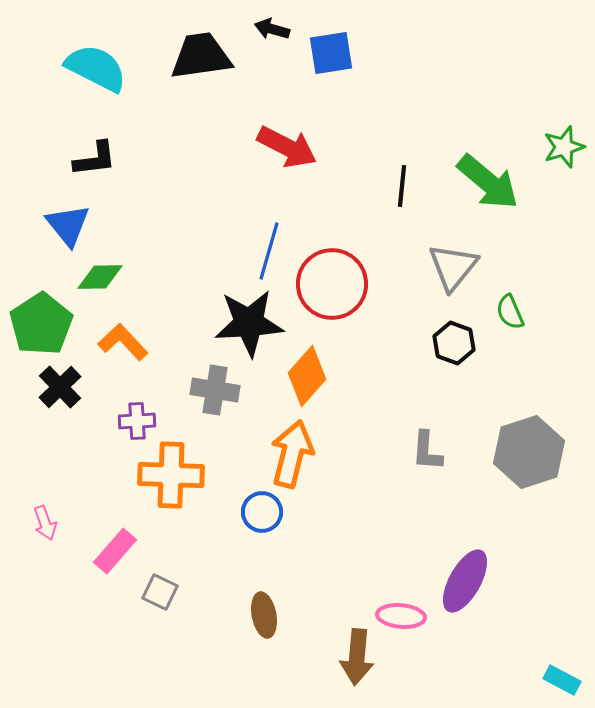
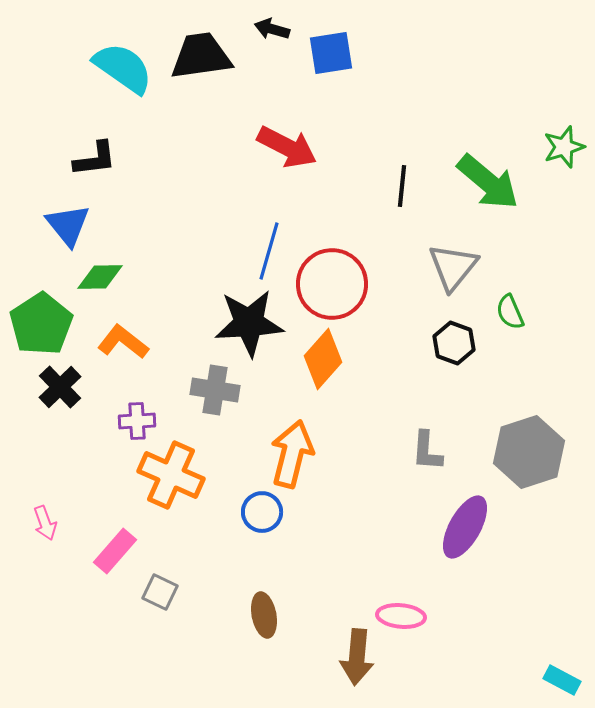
cyan semicircle: moved 27 px right; rotated 8 degrees clockwise
orange L-shape: rotated 9 degrees counterclockwise
orange diamond: moved 16 px right, 17 px up
orange cross: rotated 22 degrees clockwise
purple ellipse: moved 54 px up
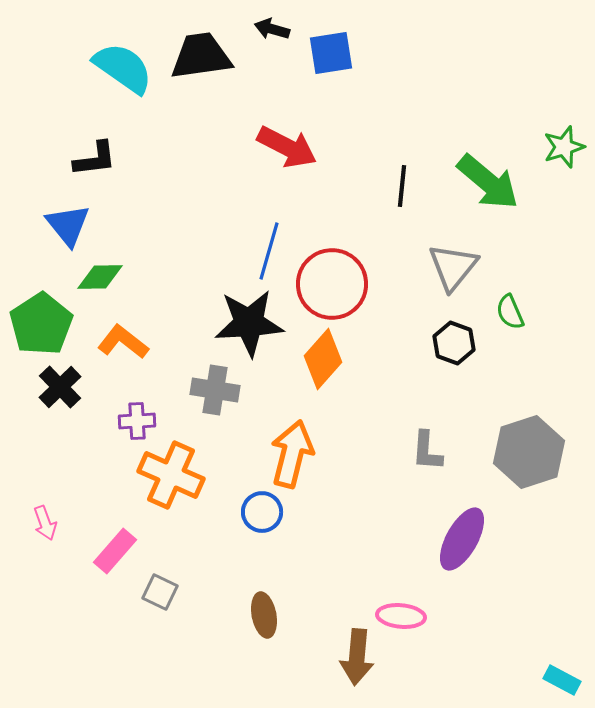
purple ellipse: moved 3 px left, 12 px down
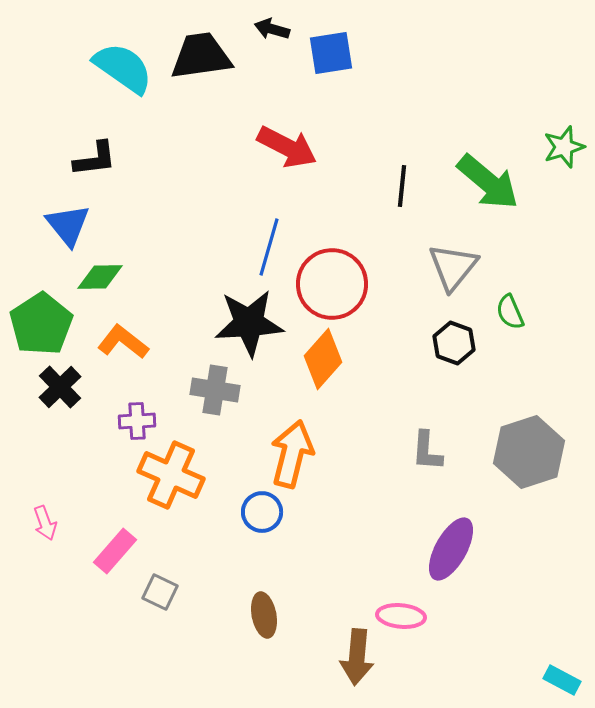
blue line: moved 4 px up
purple ellipse: moved 11 px left, 10 px down
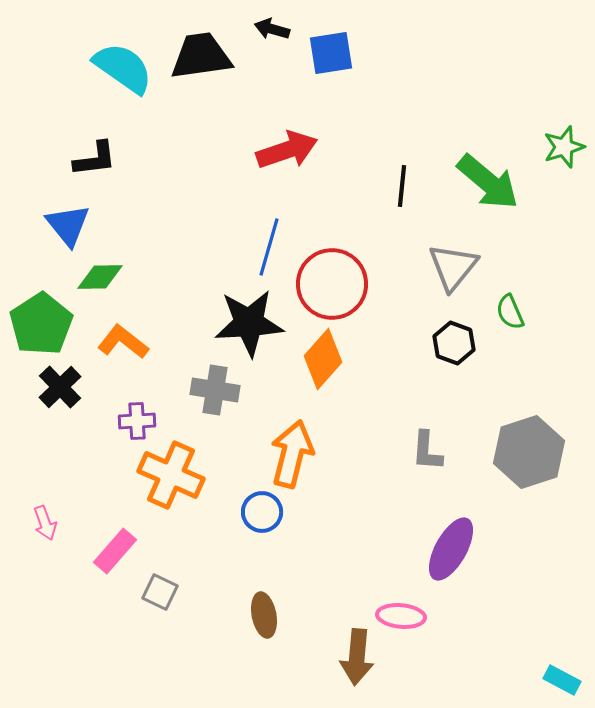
red arrow: moved 3 px down; rotated 46 degrees counterclockwise
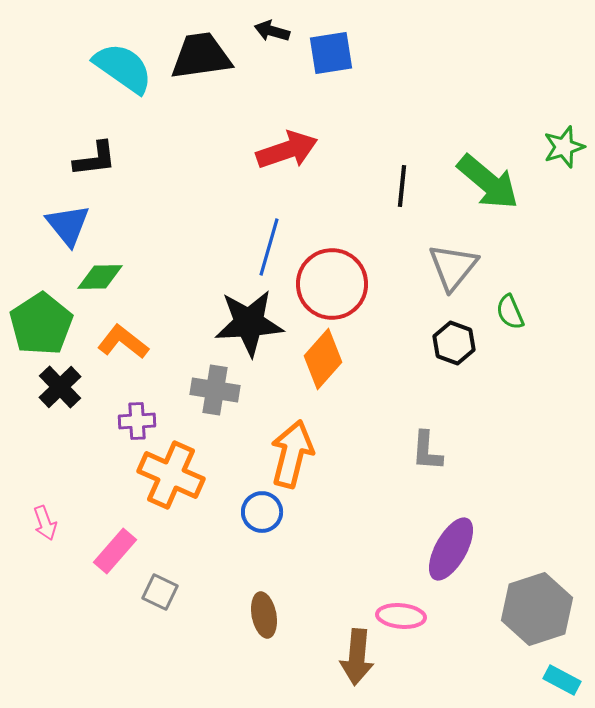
black arrow: moved 2 px down
gray hexagon: moved 8 px right, 157 px down
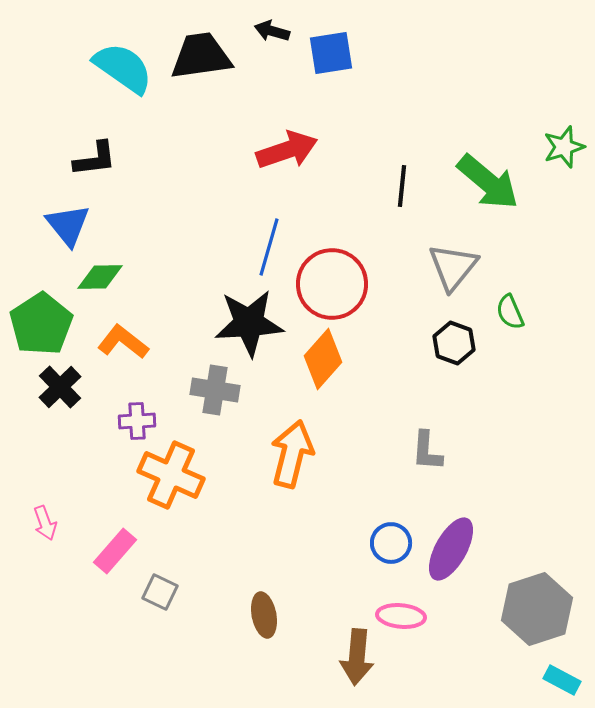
blue circle: moved 129 px right, 31 px down
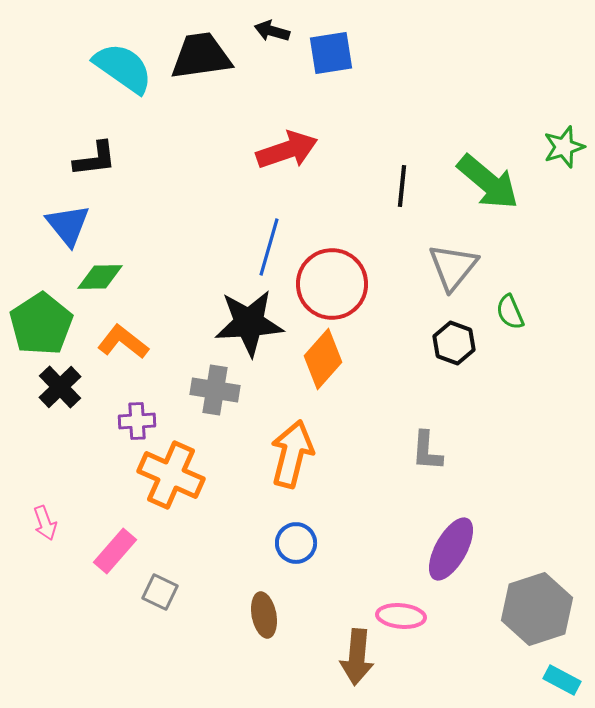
blue circle: moved 95 px left
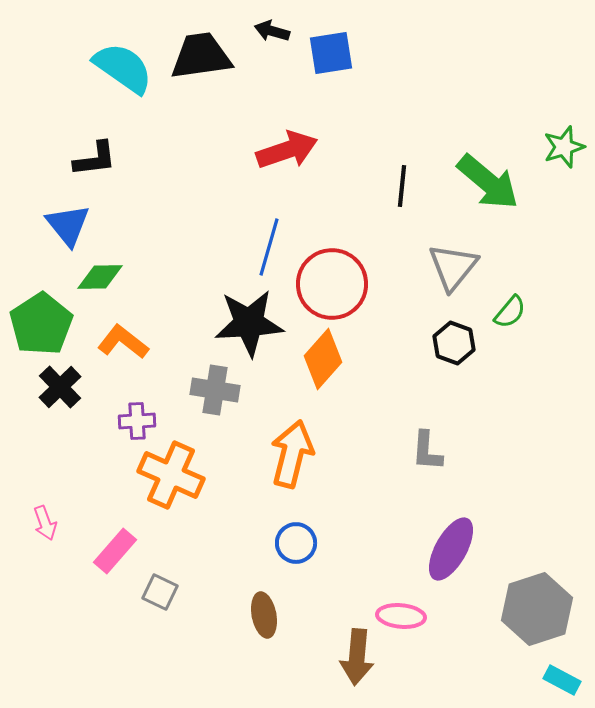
green semicircle: rotated 117 degrees counterclockwise
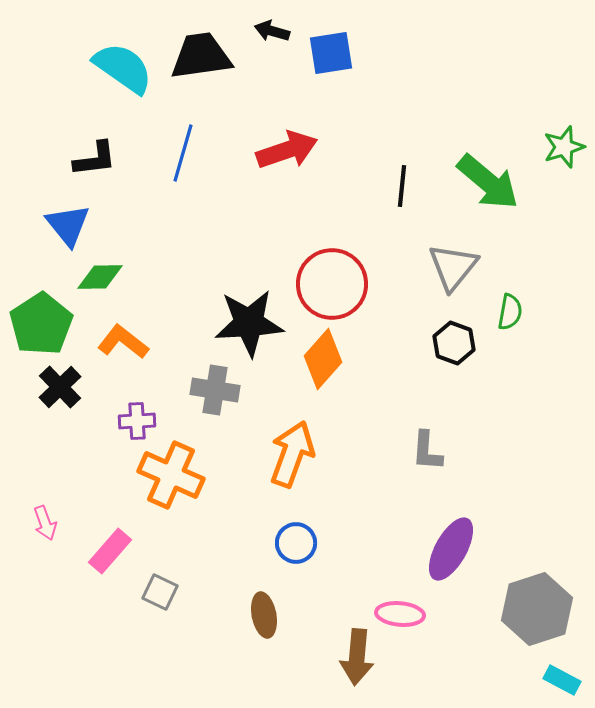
blue line: moved 86 px left, 94 px up
green semicircle: rotated 30 degrees counterclockwise
orange arrow: rotated 6 degrees clockwise
pink rectangle: moved 5 px left
pink ellipse: moved 1 px left, 2 px up
